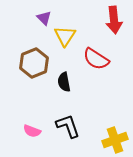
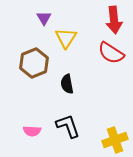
purple triangle: rotated 14 degrees clockwise
yellow triangle: moved 1 px right, 2 px down
red semicircle: moved 15 px right, 6 px up
black semicircle: moved 3 px right, 2 px down
pink semicircle: rotated 18 degrees counterclockwise
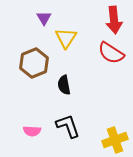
black semicircle: moved 3 px left, 1 px down
